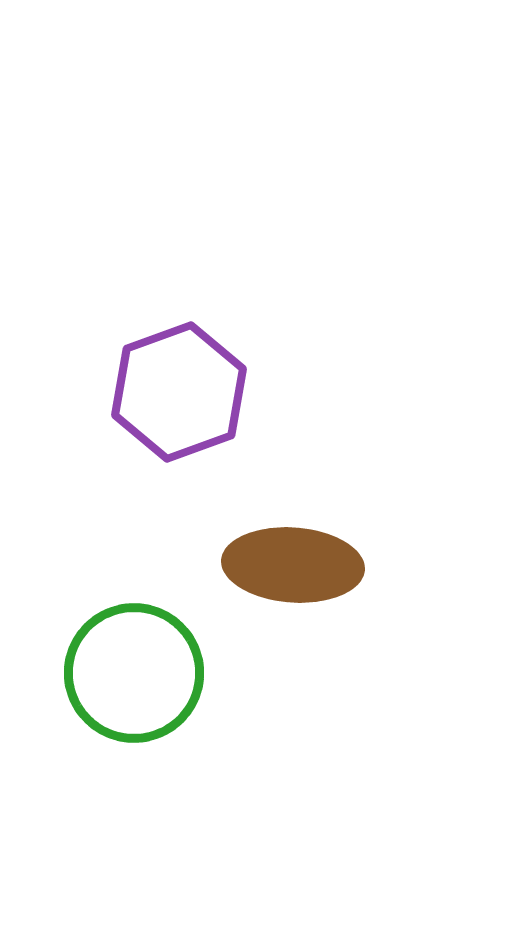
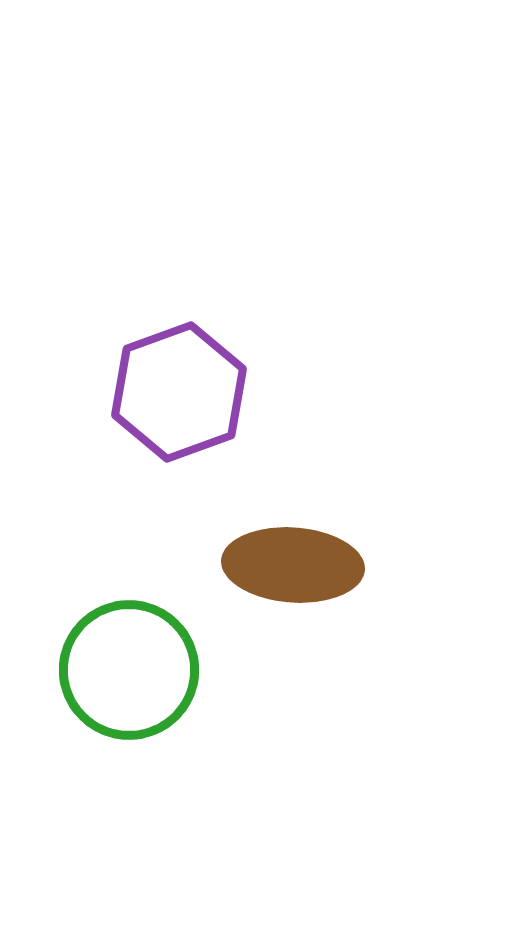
green circle: moved 5 px left, 3 px up
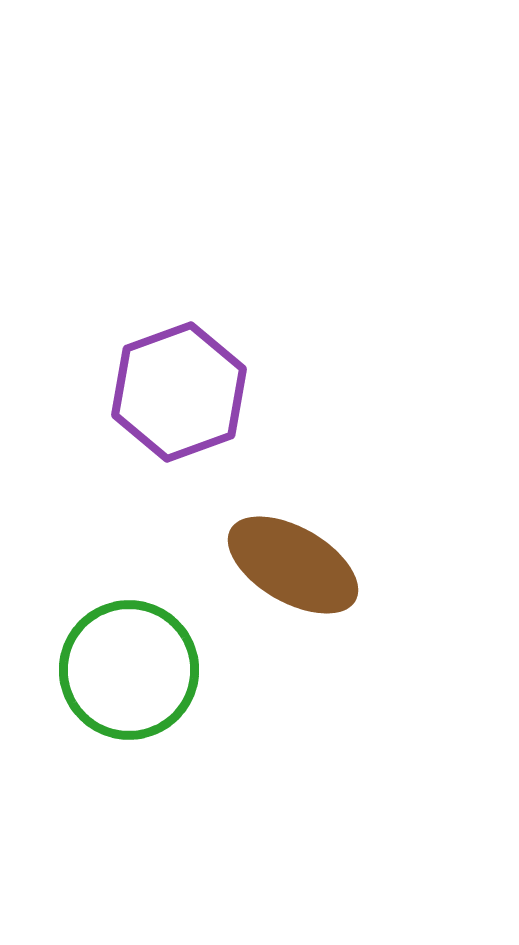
brown ellipse: rotated 26 degrees clockwise
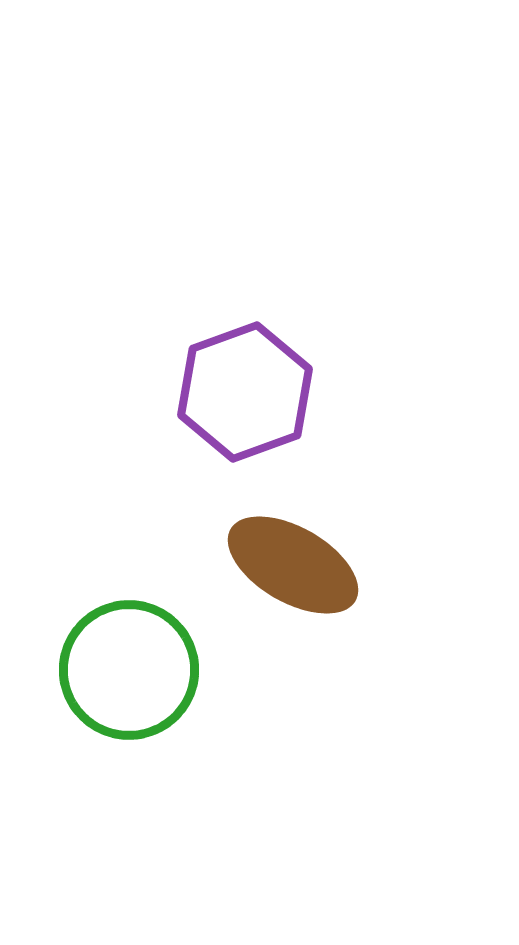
purple hexagon: moved 66 px right
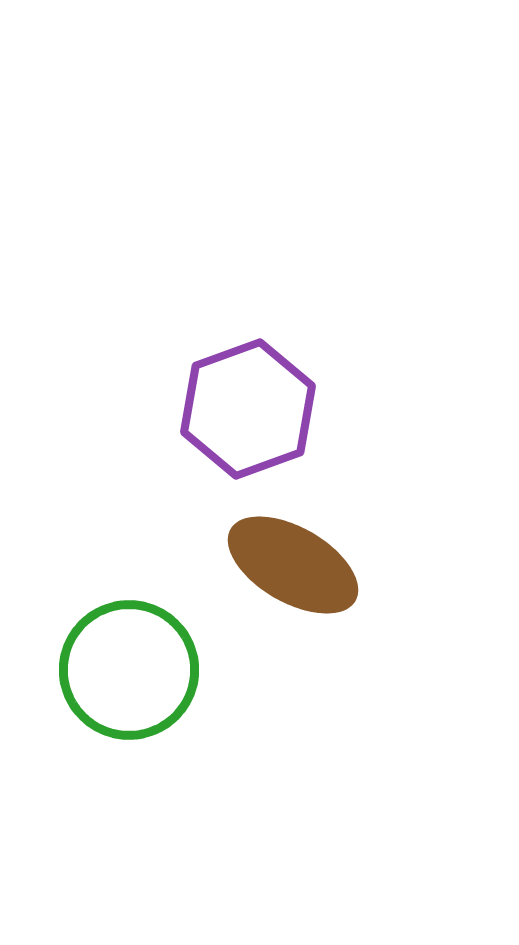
purple hexagon: moved 3 px right, 17 px down
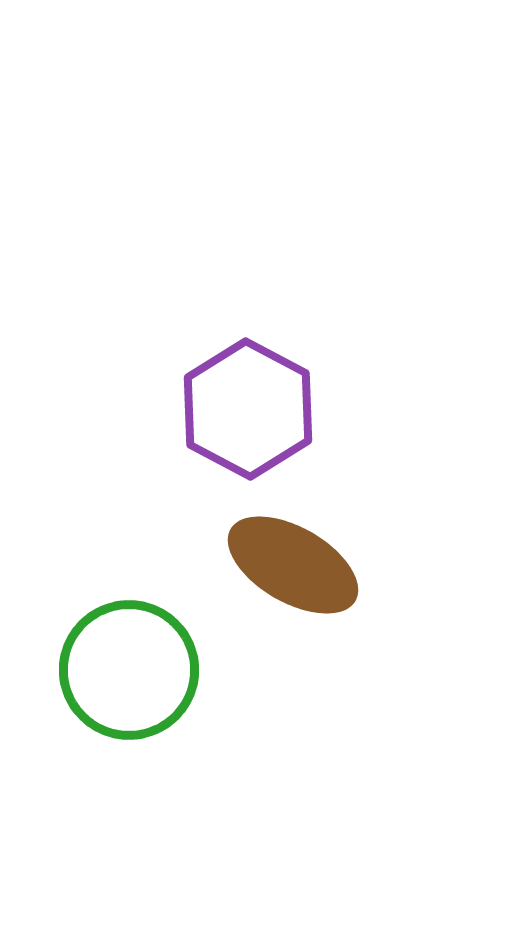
purple hexagon: rotated 12 degrees counterclockwise
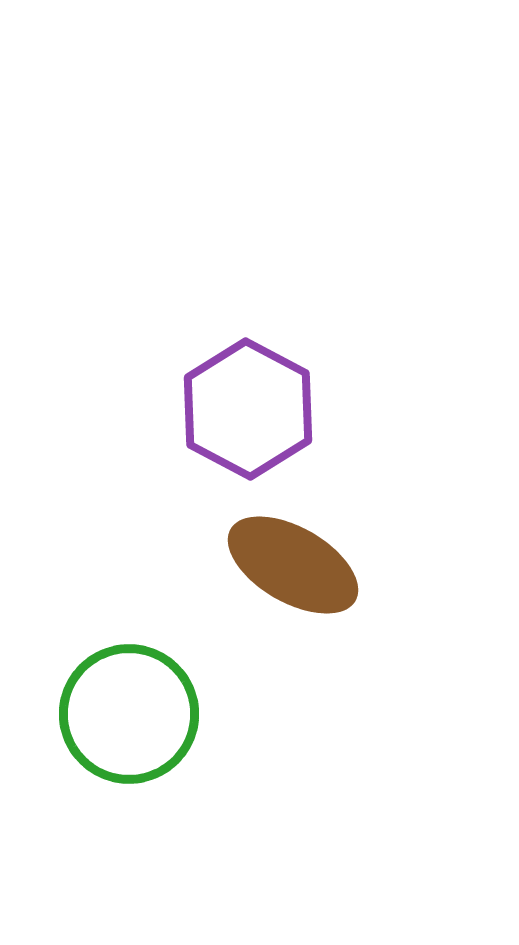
green circle: moved 44 px down
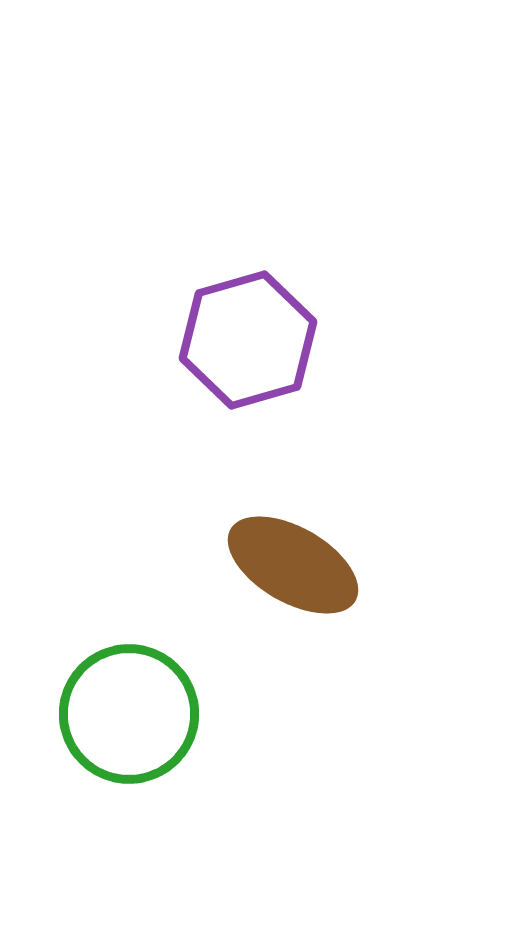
purple hexagon: moved 69 px up; rotated 16 degrees clockwise
